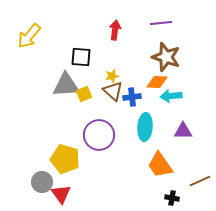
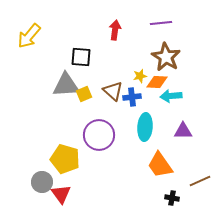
brown star: rotated 12 degrees clockwise
yellow star: moved 28 px right
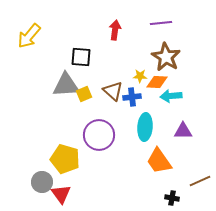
yellow star: rotated 16 degrees clockwise
orange trapezoid: moved 1 px left, 4 px up
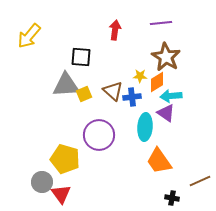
orange diamond: rotated 35 degrees counterclockwise
purple triangle: moved 17 px left, 18 px up; rotated 36 degrees clockwise
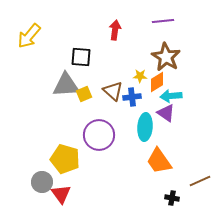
purple line: moved 2 px right, 2 px up
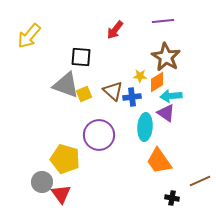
red arrow: rotated 150 degrees counterclockwise
gray triangle: rotated 24 degrees clockwise
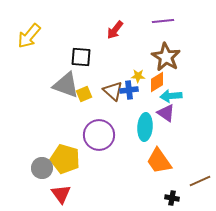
yellow star: moved 2 px left
blue cross: moved 3 px left, 7 px up
gray circle: moved 14 px up
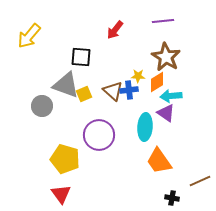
gray circle: moved 62 px up
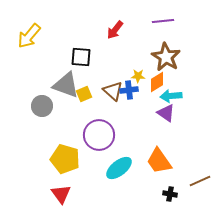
cyan ellipse: moved 26 px left, 41 px down; rotated 48 degrees clockwise
black cross: moved 2 px left, 4 px up
